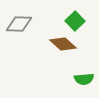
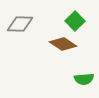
gray diamond: moved 1 px right
brown diamond: rotated 8 degrees counterclockwise
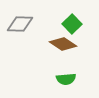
green square: moved 3 px left, 3 px down
green semicircle: moved 18 px left
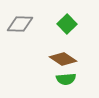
green square: moved 5 px left
brown diamond: moved 15 px down
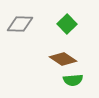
green semicircle: moved 7 px right, 1 px down
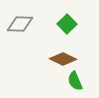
brown diamond: rotated 8 degrees counterclockwise
green semicircle: moved 2 px right, 1 px down; rotated 72 degrees clockwise
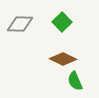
green square: moved 5 px left, 2 px up
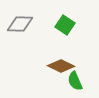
green square: moved 3 px right, 3 px down; rotated 12 degrees counterclockwise
brown diamond: moved 2 px left, 7 px down
